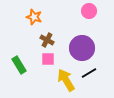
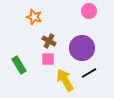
brown cross: moved 2 px right, 1 px down
yellow arrow: moved 1 px left
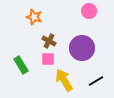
green rectangle: moved 2 px right
black line: moved 7 px right, 8 px down
yellow arrow: moved 1 px left
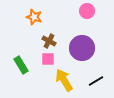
pink circle: moved 2 px left
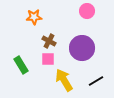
orange star: rotated 21 degrees counterclockwise
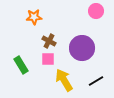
pink circle: moved 9 px right
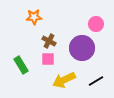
pink circle: moved 13 px down
yellow arrow: rotated 85 degrees counterclockwise
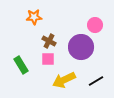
pink circle: moved 1 px left, 1 px down
purple circle: moved 1 px left, 1 px up
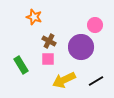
orange star: rotated 21 degrees clockwise
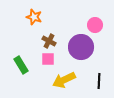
black line: moved 3 px right; rotated 56 degrees counterclockwise
